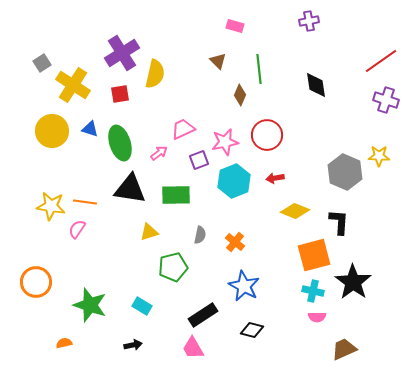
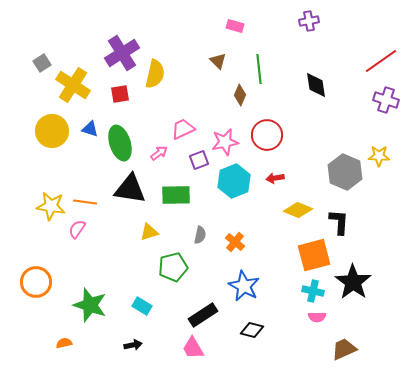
yellow diamond at (295, 211): moved 3 px right, 1 px up
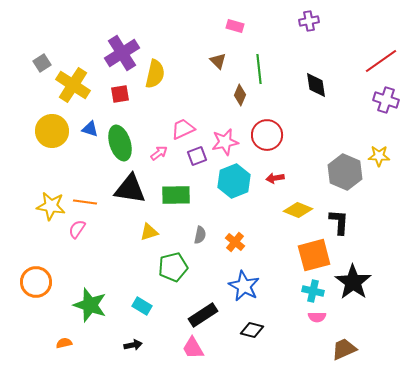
purple square at (199, 160): moved 2 px left, 4 px up
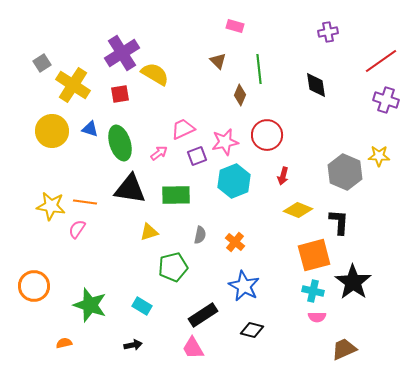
purple cross at (309, 21): moved 19 px right, 11 px down
yellow semicircle at (155, 74): rotated 72 degrees counterclockwise
red arrow at (275, 178): moved 8 px right, 2 px up; rotated 66 degrees counterclockwise
orange circle at (36, 282): moved 2 px left, 4 px down
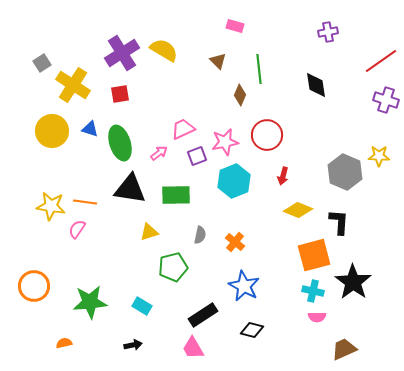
yellow semicircle at (155, 74): moved 9 px right, 24 px up
green star at (90, 305): moved 3 px up; rotated 24 degrees counterclockwise
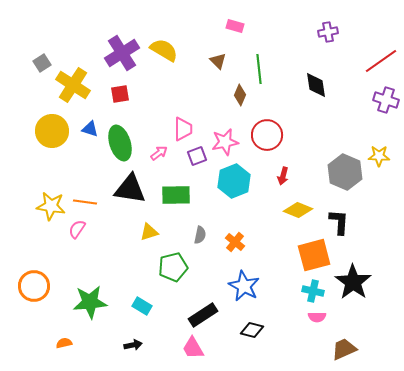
pink trapezoid at (183, 129): rotated 115 degrees clockwise
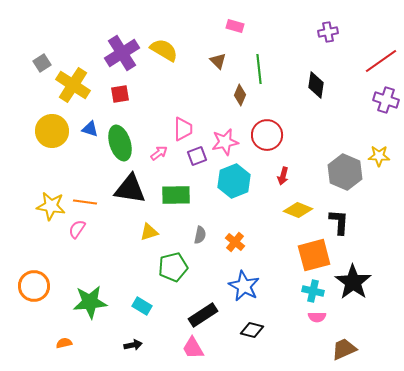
black diamond at (316, 85): rotated 16 degrees clockwise
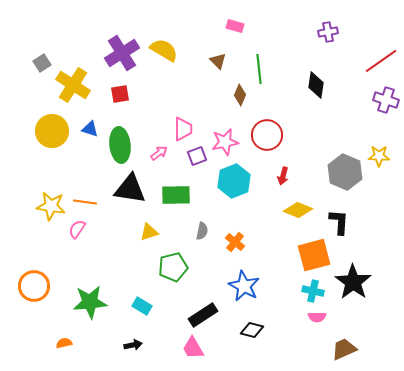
green ellipse at (120, 143): moved 2 px down; rotated 12 degrees clockwise
gray semicircle at (200, 235): moved 2 px right, 4 px up
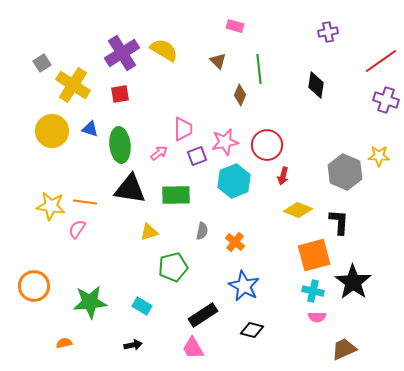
red circle at (267, 135): moved 10 px down
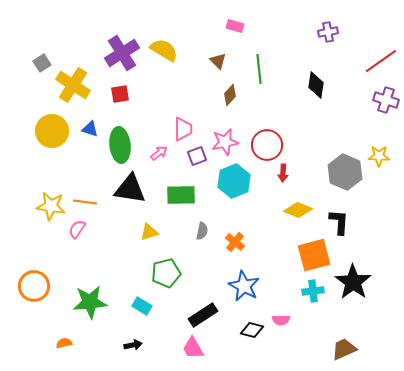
brown diamond at (240, 95): moved 10 px left; rotated 20 degrees clockwise
red arrow at (283, 176): moved 3 px up; rotated 12 degrees counterclockwise
green rectangle at (176, 195): moved 5 px right
green pentagon at (173, 267): moved 7 px left, 6 px down
cyan cross at (313, 291): rotated 20 degrees counterclockwise
pink semicircle at (317, 317): moved 36 px left, 3 px down
